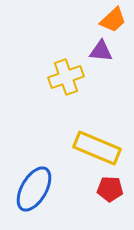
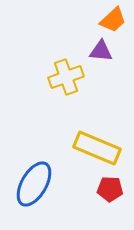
blue ellipse: moved 5 px up
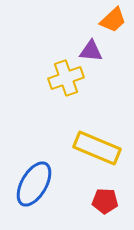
purple triangle: moved 10 px left
yellow cross: moved 1 px down
red pentagon: moved 5 px left, 12 px down
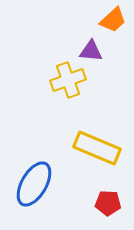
yellow cross: moved 2 px right, 2 px down
red pentagon: moved 3 px right, 2 px down
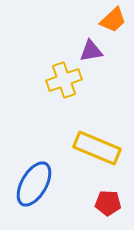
purple triangle: rotated 15 degrees counterclockwise
yellow cross: moved 4 px left
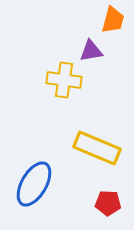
orange trapezoid: rotated 32 degrees counterclockwise
yellow cross: rotated 28 degrees clockwise
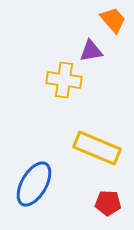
orange trapezoid: rotated 56 degrees counterclockwise
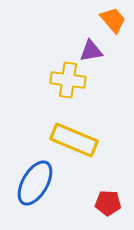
yellow cross: moved 4 px right
yellow rectangle: moved 23 px left, 8 px up
blue ellipse: moved 1 px right, 1 px up
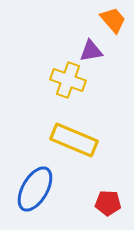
yellow cross: rotated 12 degrees clockwise
blue ellipse: moved 6 px down
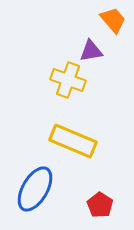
yellow rectangle: moved 1 px left, 1 px down
red pentagon: moved 8 px left, 2 px down; rotated 30 degrees clockwise
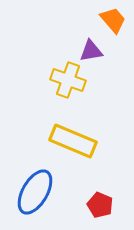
blue ellipse: moved 3 px down
red pentagon: rotated 10 degrees counterclockwise
